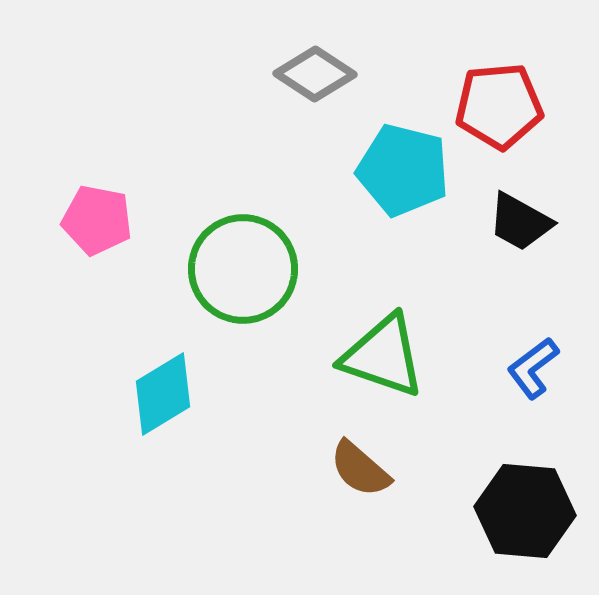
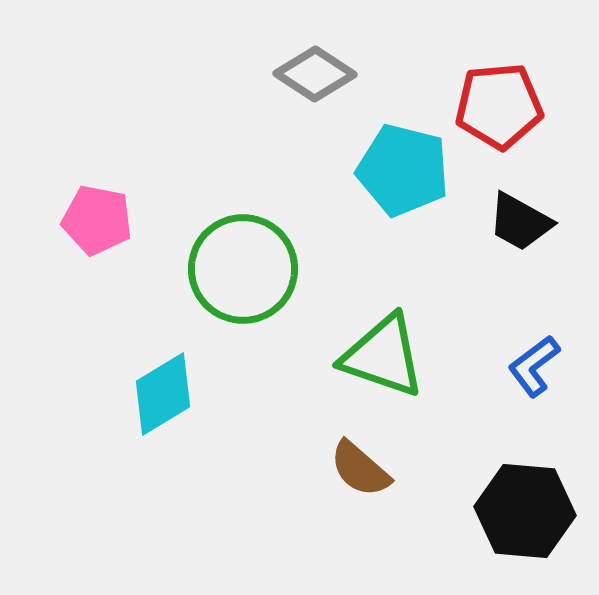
blue L-shape: moved 1 px right, 2 px up
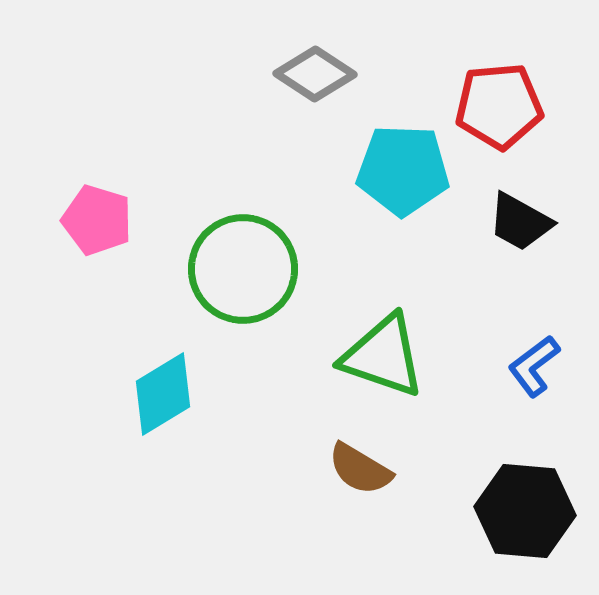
cyan pentagon: rotated 12 degrees counterclockwise
pink pentagon: rotated 6 degrees clockwise
brown semicircle: rotated 10 degrees counterclockwise
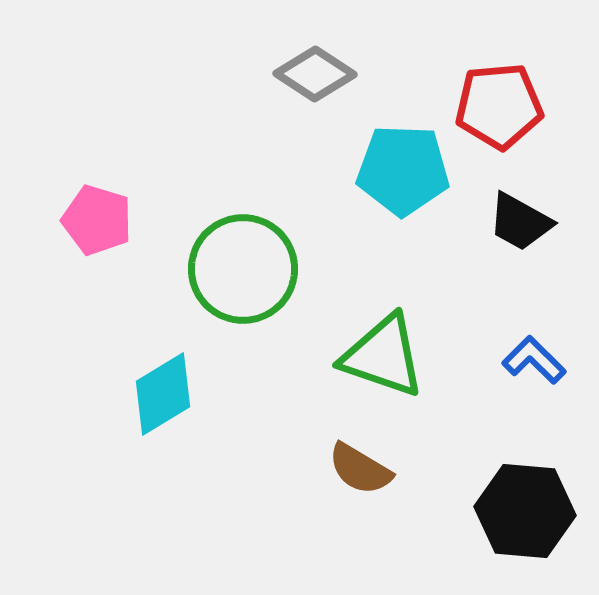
blue L-shape: moved 6 px up; rotated 82 degrees clockwise
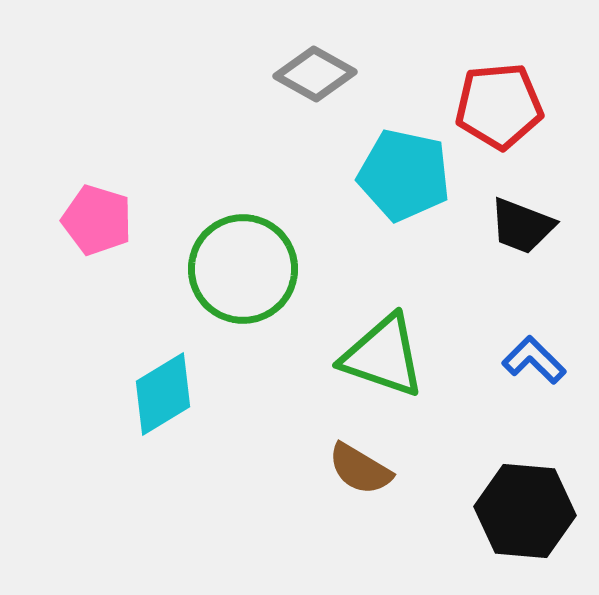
gray diamond: rotated 4 degrees counterclockwise
cyan pentagon: moved 1 px right, 5 px down; rotated 10 degrees clockwise
black trapezoid: moved 2 px right, 4 px down; rotated 8 degrees counterclockwise
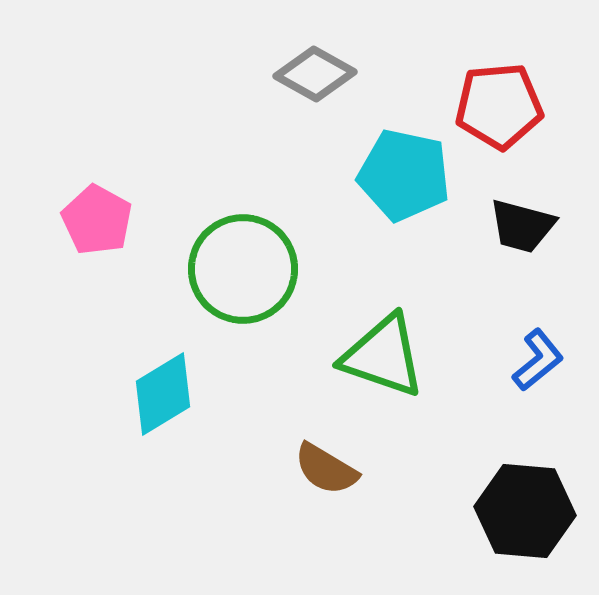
pink pentagon: rotated 12 degrees clockwise
black trapezoid: rotated 6 degrees counterclockwise
blue L-shape: moved 4 px right; rotated 96 degrees clockwise
brown semicircle: moved 34 px left
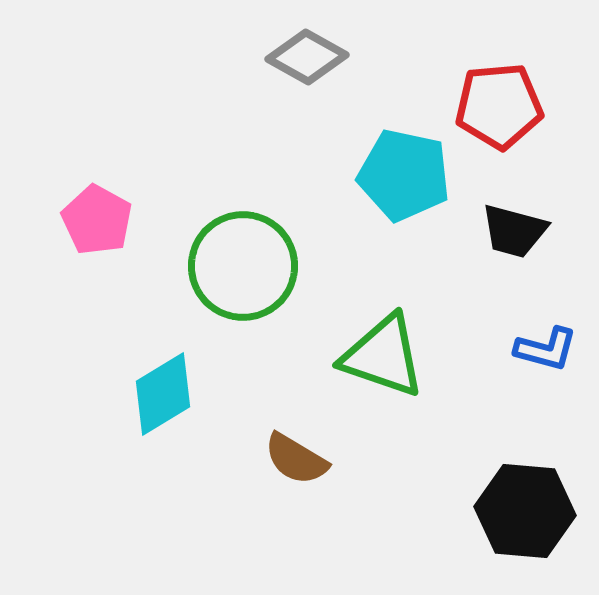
gray diamond: moved 8 px left, 17 px up
black trapezoid: moved 8 px left, 5 px down
green circle: moved 3 px up
blue L-shape: moved 8 px right, 11 px up; rotated 54 degrees clockwise
brown semicircle: moved 30 px left, 10 px up
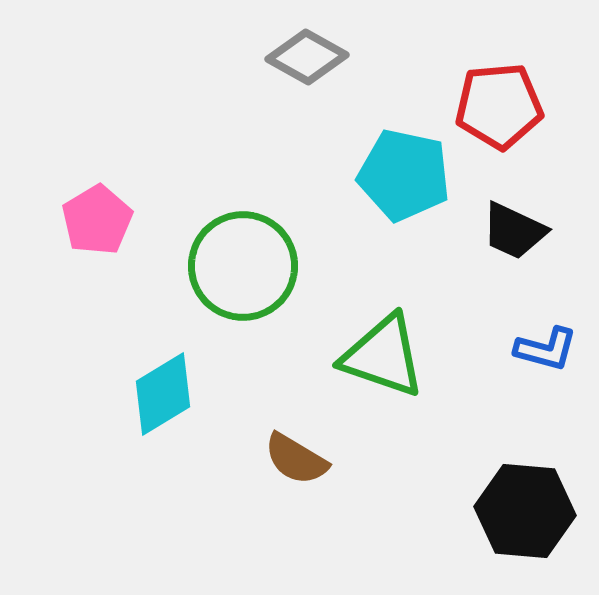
pink pentagon: rotated 12 degrees clockwise
black trapezoid: rotated 10 degrees clockwise
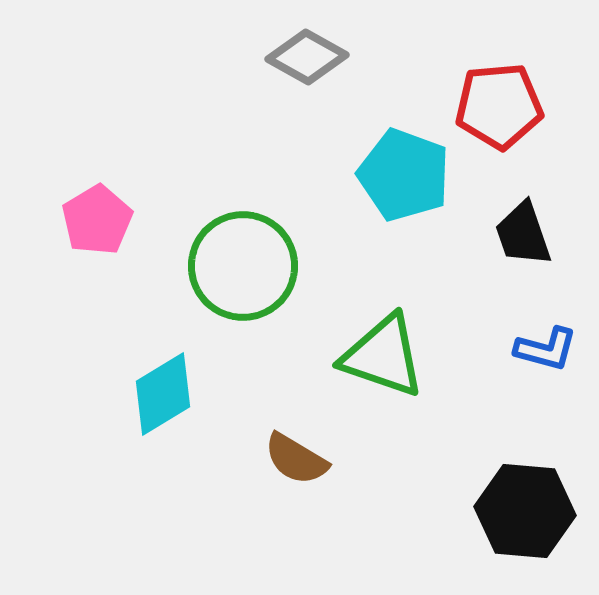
cyan pentagon: rotated 8 degrees clockwise
black trapezoid: moved 9 px right, 3 px down; rotated 46 degrees clockwise
